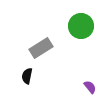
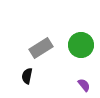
green circle: moved 19 px down
purple semicircle: moved 6 px left, 2 px up
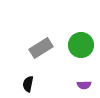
black semicircle: moved 1 px right, 8 px down
purple semicircle: rotated 128 degrees clockwise
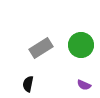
purple semicircle: rotated 24 degrees clockwise
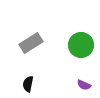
gray rectangle: moved 10 px left, 5 px up
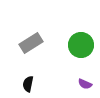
purple semicircle: moved 1 px right, 1 px up
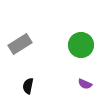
gray rectangle: moved 11 px left, 1 px down
black semicircle: moved 2 px down
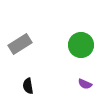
black semicircle: rotated 21 degrees counterclockwise
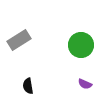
gray rectangle: moved 1 px left, 4 px up
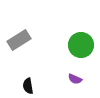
purple semicircle: moved 10 px left, 5 px up
